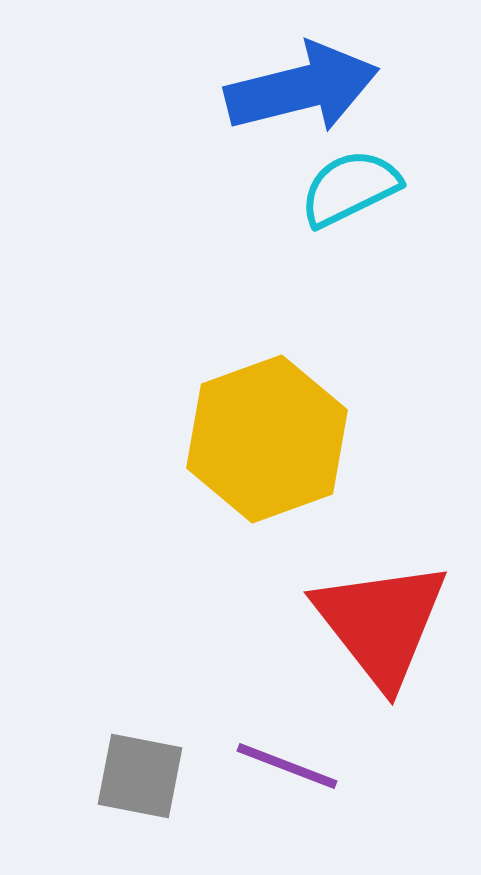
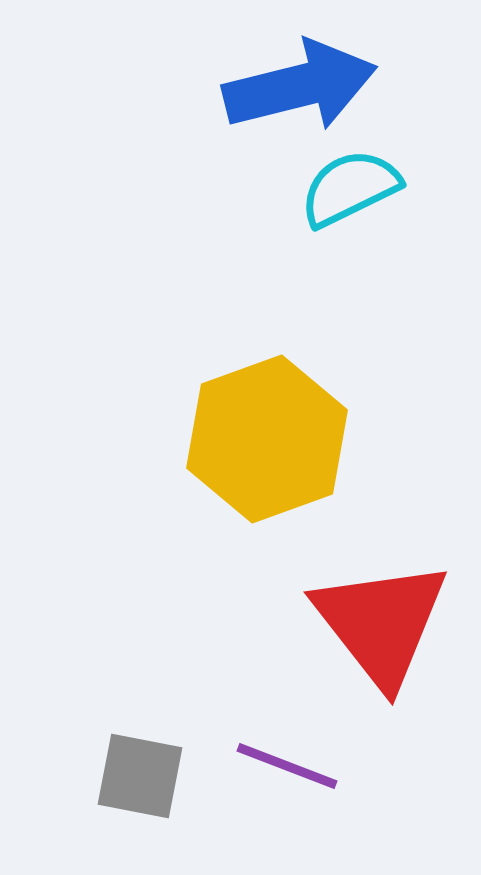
blue arrow: moved 2 px left, 2 px up
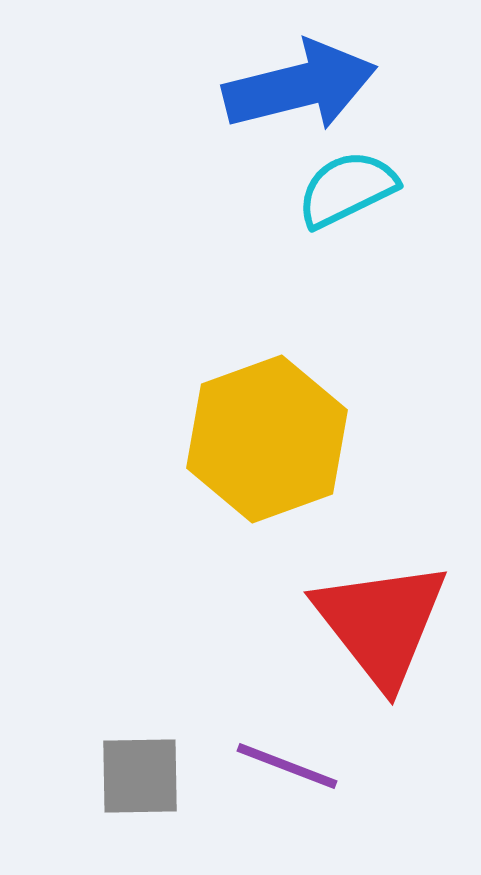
cyan semicircle: moved 3 px left, 1 px down
gray square: rotated 12 degrees counterclockwise
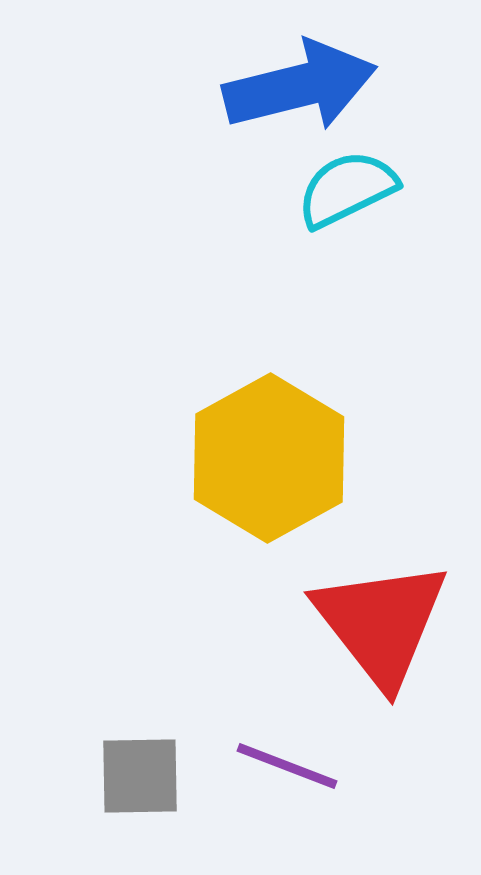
yellow hexagon: moved 2 px right, 19 px down; rotated 9 degrees counterclockwise
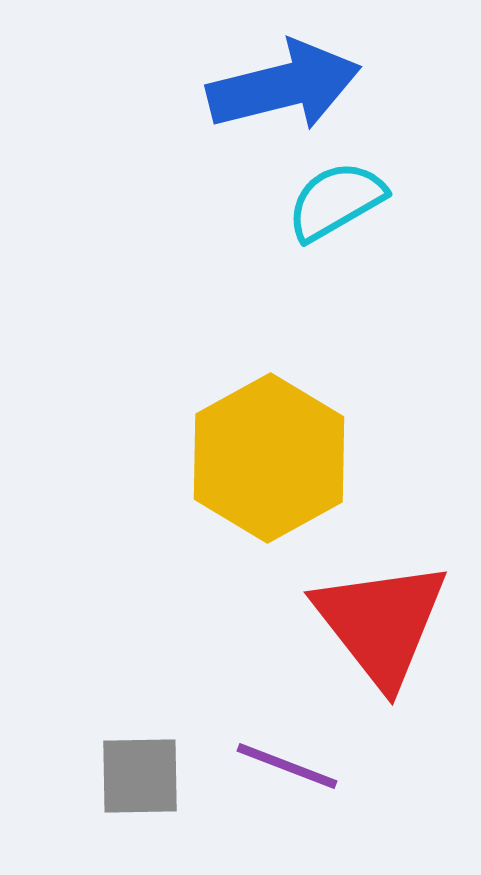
blue arrow: moved 16 px left
cyan semicircle: moved 11 px left, 12 px down; rotated 4 degrees counterclockwise
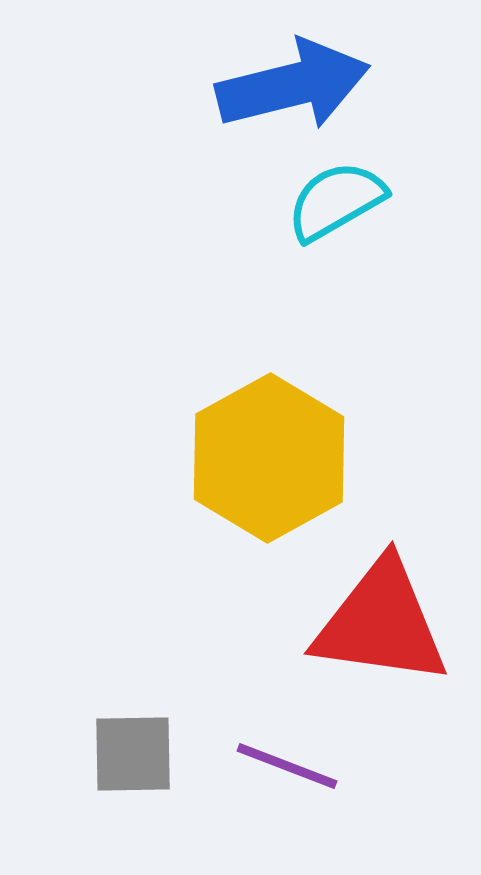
blue arrow: moved 9 px right, 1 px up
red triangle: rotated 44 degrees counterclockwise
gray square: moved 7 px left, 22 px up
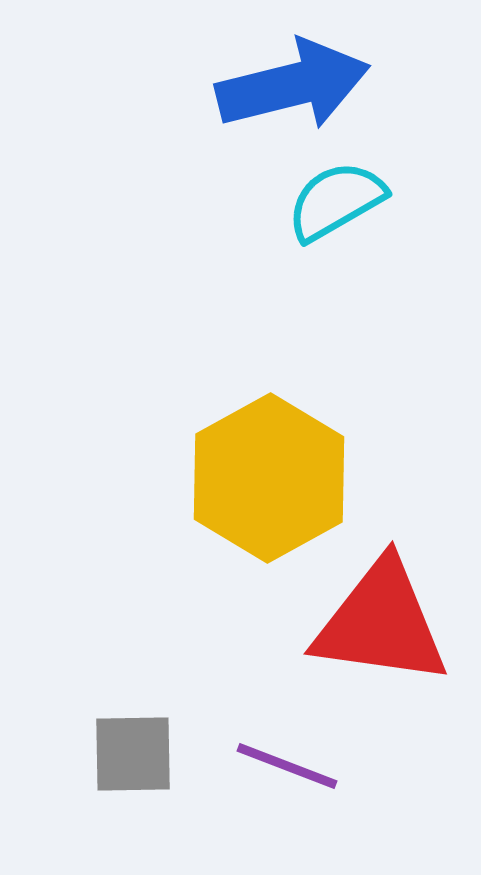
yellow hexagon: moved 20 px down
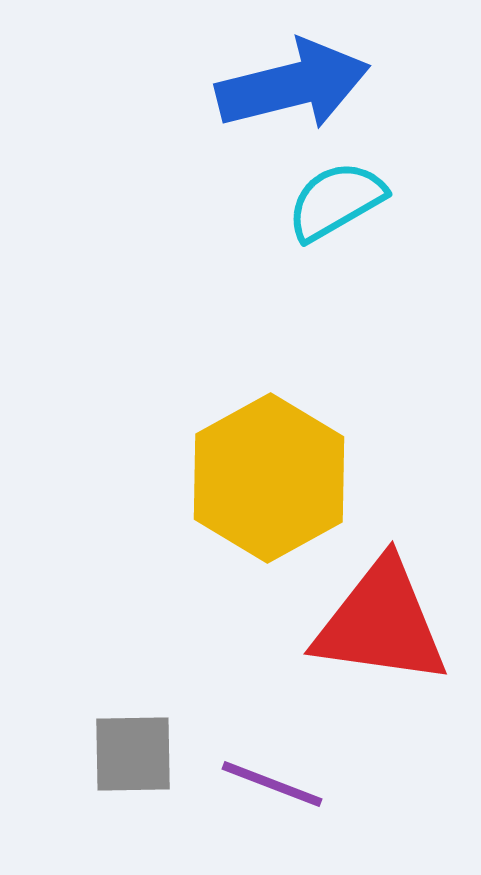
purple line: moved 15 px left, 18 px down
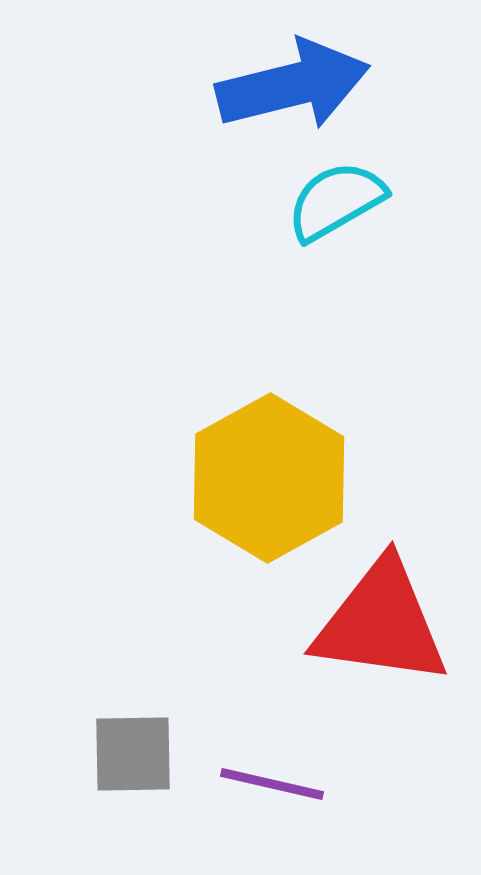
purple line: rotated 8 degrees counterclockwise
